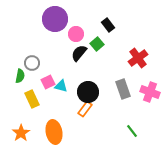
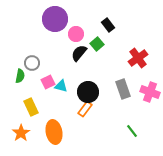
yellow rectangle: moved 1 px left, 8 px down
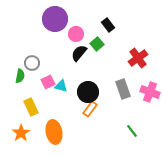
orange rectangle: moved 5 px right
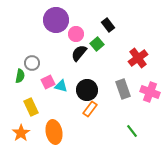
purple circle: moved 1 px right, 1 px down
black circle: moved 1 px left, 2 px up
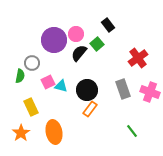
purple circle: moved 2 px left, 20 px down
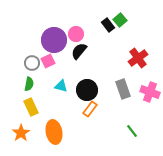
green square: moved 23 px right, 24 px up
black semicircle: moved 2 px up
green semicircle: moved 9 px right, 8 px down
pink square: moved 21 px up
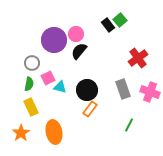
pink square: moved 17 px down
cyan triangle: moved 1 px left, 1 px down
green line: moved 3 px left, 6 px up; rotated 64 degrees clockwise
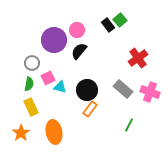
pink circle: moved 1 px right, 4 px up
gray rectangle: rotated 30 degrees counterclockwise
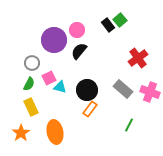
pink square: moved 1 px right
green semicircle: rotated 16 degrees clockwise
orange ellipse: moved 1 px right
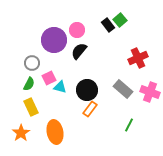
red cross: rotated 12 degrees clockwise
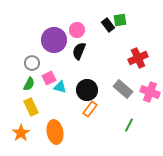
green square: rotated 32 degrees clockwise
black semicircle: rotated 18 degrees counterclockwise
